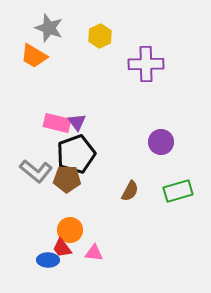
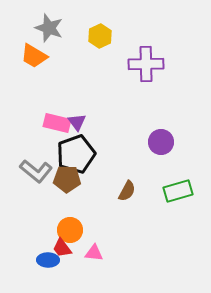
brown semicircle: moved 3 px left
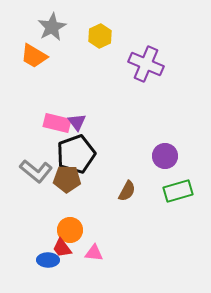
gray star: moved 3 px right, 1 px up; rotated 24 degrees clockwise
purple cross: rotated 24 degrees clockwise
purple circle: moved 4 px right, 14 px down
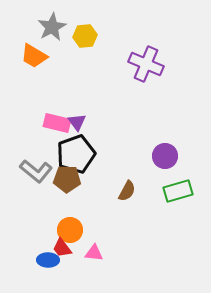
yellow hexagon: moved 15 px left; rotated 20 degrees clockwise
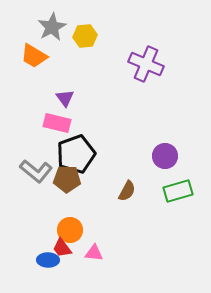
purple triangle: moved 12 px left, 24 px up
